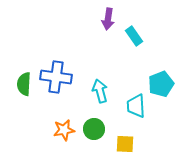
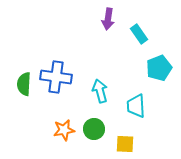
cyan rectangle: moved 5 px right, 2 px up
cyan pentagon: moved 2 px left, 16 px up
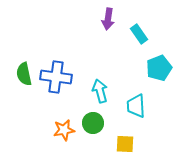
green semicircle: moved 10 px up; rotated 15 degrees counterclockwise
green circle: moved 1 px left, 6 px up
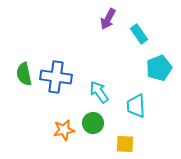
purple arrow: rotated 20 degrees clockwise
cyan arrow: moved 1 px left, 1 px down; rotated 20 degrees counterclockwise
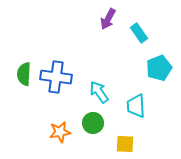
cyan rectangle: moved 1 px up
green semicircle: rotated 15 degrees clockwise
orange star: moved 4 px left, 2 px down
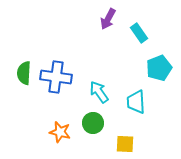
green semicircle: moved 1 px up
cyan trapezoid: moved 4 px up
orange star: rotated 25 degrees clockwise
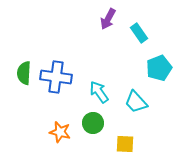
cyan trapezoid: rotated 40 degrees counterclockwise
